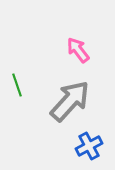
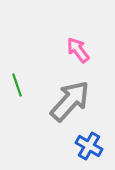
blue cross: rotated 32 degrees counterclockwise
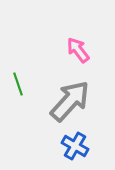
green line: moved 1 px right, 1 px up
blue cross: moved 14 px left
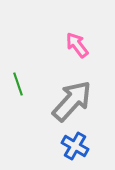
pink arrow: moved 1 px left, 5 px up
gray arrow: moved 2 px right
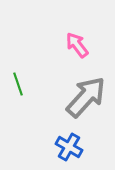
gray arrow: moved 14 px right, 4 px up
blue cross: moved 6 px left, 1 px down
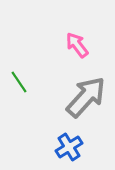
green line: moved 1 px right, 2 px up; rotated 15 degrees counterclockwise
blue cross: rotated 28 degrees clockwise
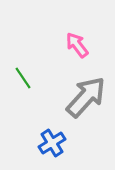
green line: moved 4 px right, 4 px up
blue cross: moved 17 px left, 4 px up
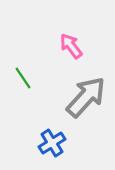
pink arrow: moved 6 px left, 1 px down
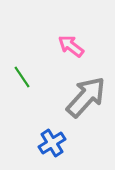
pink arrow: rotated 16 degrees counterclockwise
green line: moved 1 px left, 1 px up
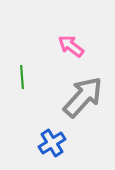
green line: rotated 30 degrees clockwise
gray arrow: moved 3 px left
